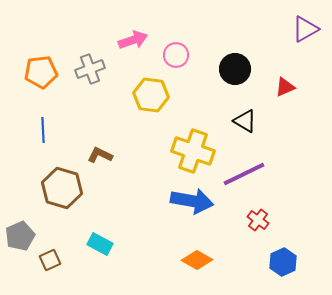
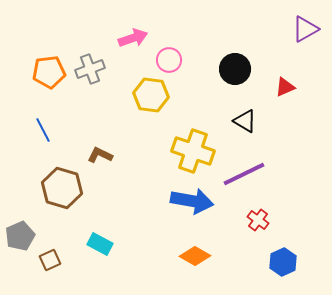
pink arrow: moved 2 px up
pink circle: moved 7 px left, 5 px down
orange pentagon: moved 8 px right
blue line: rotated 25 degrees counterclockwise
orange diamond: moved 2 px left, 4 px up
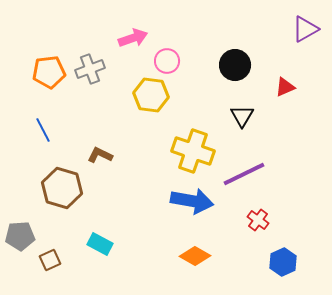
pink circle: moved 2 px left, 1 px down
black circle: moved 4 px up
black triangle: moved 3 px left, 5 px up; rotated 30 degrees clockwise
gray pentagon: rotated 20 degrees clockwise
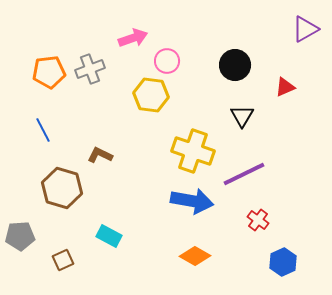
cyan rectangle: moved 9 px right, 8 px up
brown square: moved 13 px right
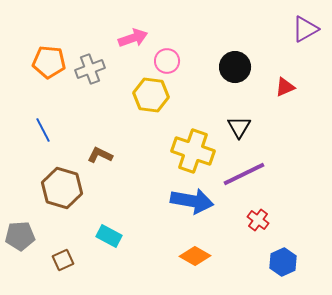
black circle: moved 2 px down
orange pentagon: moved 10 px up; rotated 12 degrees clockwise
black triangle: moved 3 px left, 11 px down
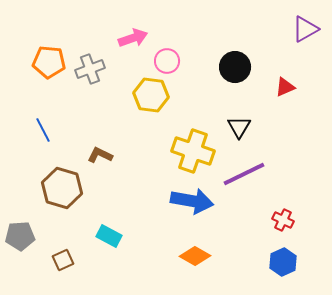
red cross: moved 25 px right; rotated 10 degrees counterclockwise
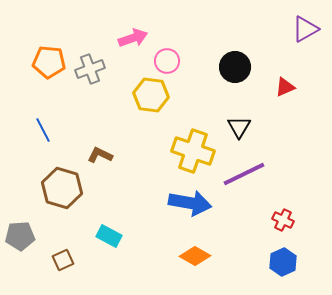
blue arrow: moved 2 px left, 2 px down
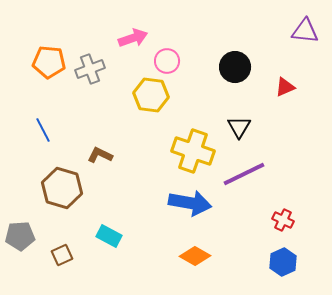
purple triangle: moved 2 px down; rotated 36 degrees clockwise
brown square: moved 1 px left, 5 px up
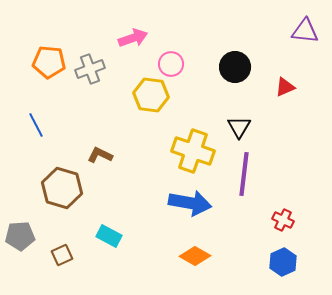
pink circle: moved 4 px right, 3 px down
blue line: moved 7 px left, 5 px up
purple line: rotated 57 degrees counterclockwise
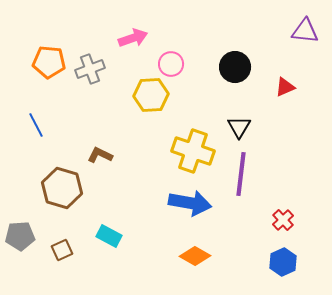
yellow hexagon: rotated 12 degrees counterclockwise
purple line: moved 3 px left
red cross: rotated 20 degrees clockwise
brown square: moved 5 px up
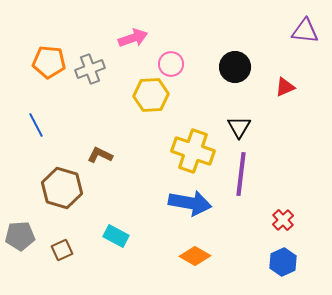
cyan rectangle: moved 7 px right
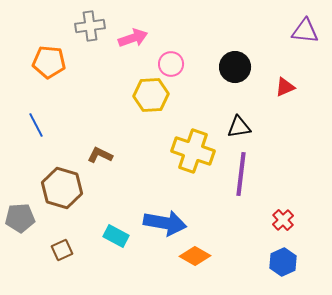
gray cross: moved 43 px up; rotated 12 degrees clockwise
black triangle: rotated 50 degrees clockwise
blue arrow: moved 25 px left, 20 px down
gray pentagon: moved 18 px up
